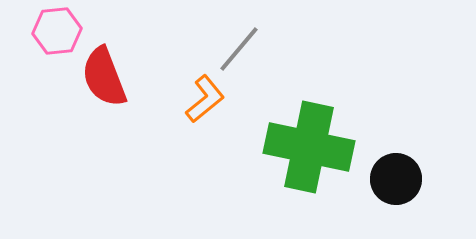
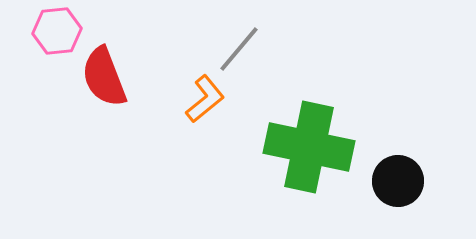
black circle: moved 2 px right, 2 px down
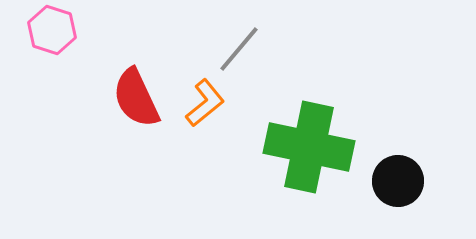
pink hexagon: moved 5 px left, 1 px up; rotated 24 degrees clockwise
red semicircle: moved 32 px right, 21 px down; rotated 4 degrees counterclockwise
orange L-shape: moved 4 px down
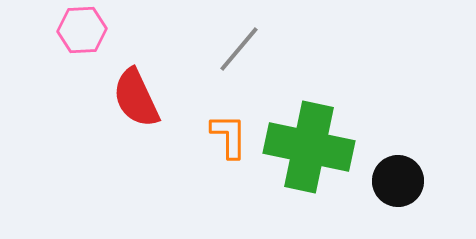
pink hexagon: moved 30 px right; rotated 21 degrees counterclockwise
orange L-shape: moved 24 px right, 33 px down; rotated 51 degrees counterclockwise
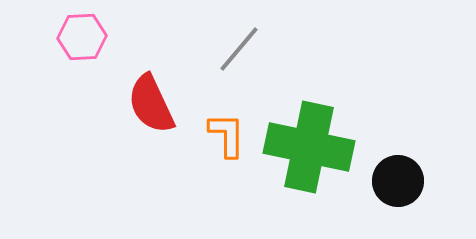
pink hexagon: moved 7 px down
red semicircle: moved 15 px right, 6 px down
orange L-shape: moved 2 px left, 1 px up
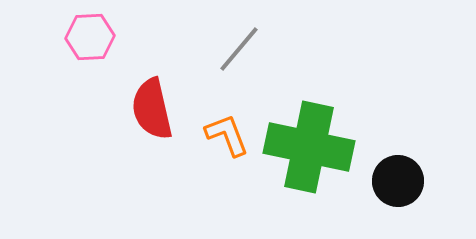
pink hexagon: moved 8 px right
red semicircle: moved 1 px right, 5 px down; rotated 12 degrees clockwise
orange L-shape: rotated 21 degrees counterclockwise
